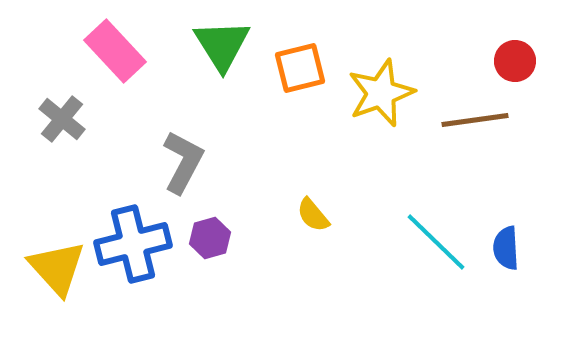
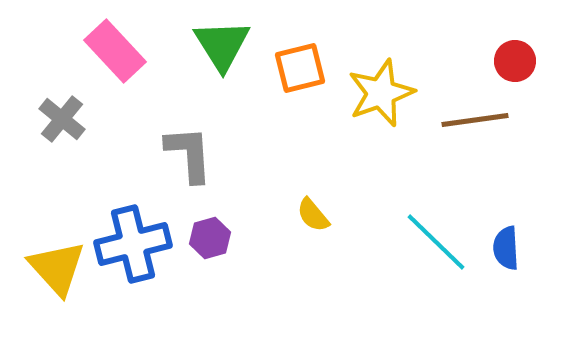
gray L-shape: moved 6 px right, 8 px up; rotated 32 degrees counterclockwise
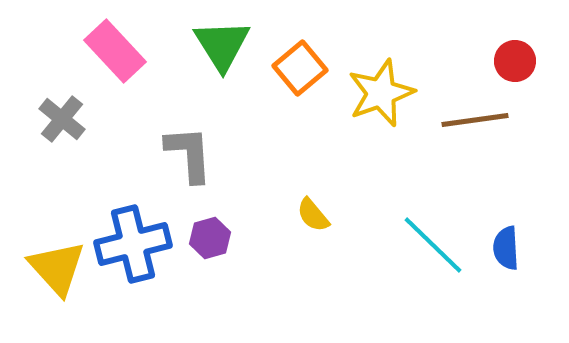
orange square: rotated 26 degrees counterclockwise
cyan line: moved 3 px left, 3 px down
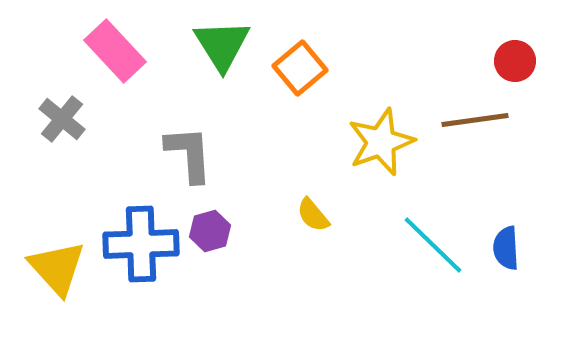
yellow star: moved 49 px down
purple hexagon: moved 7 px up
blue cross: moved 8 px right; rotated 12 degrees clockwise
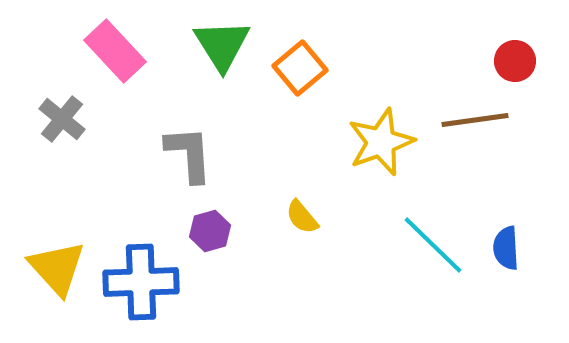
yellow semicircle: moved 11 px left, 2 px down
blue cross: moved 38 px down
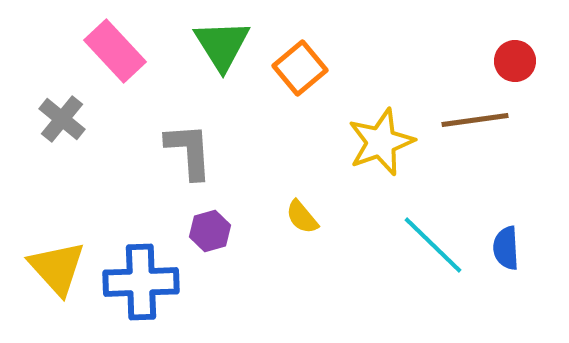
gray L-shape: moved 3 px up
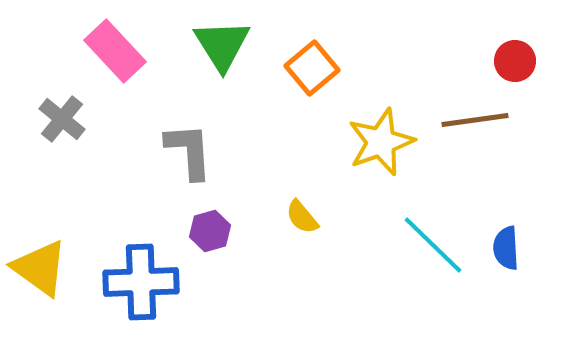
orange square: moved 12 px right
yellow triangle: moved 17 px left; rotated 12 degrees counterclockwise
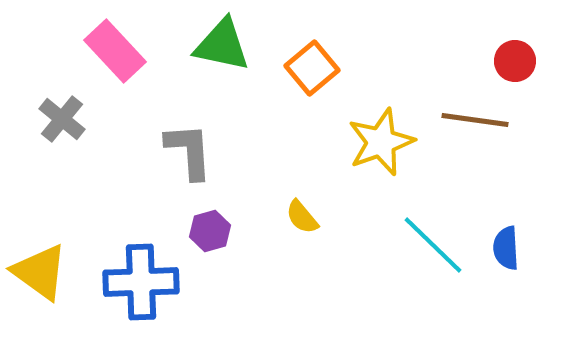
green triangle: rotated 46 degrees counterclockwise
brown line: rotated 16 degrees clockwise
yellow triangle: moved 4 px down
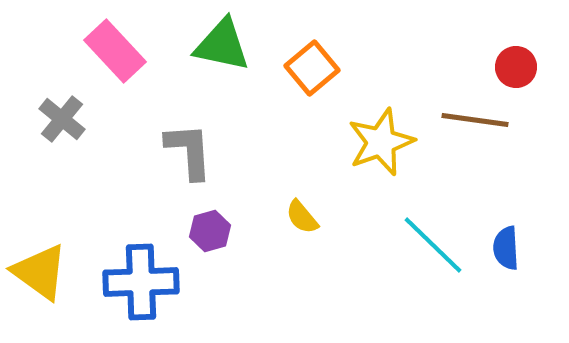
red circle: moved 1 px right, 6 px down
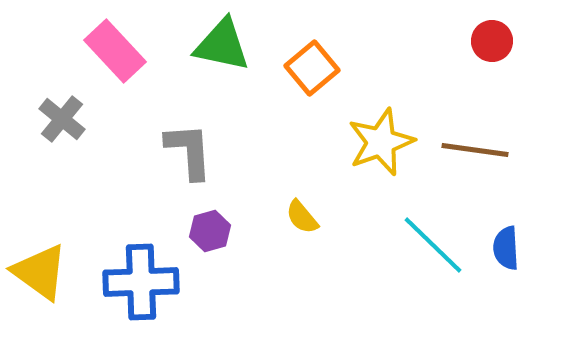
red circle: moved 24 px left, 26 px up
brown line: moved 30 px down
